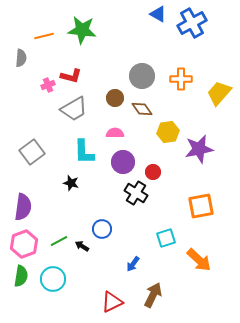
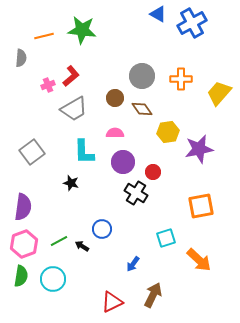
red L-shape: rotated 55 degrees counterclockwise
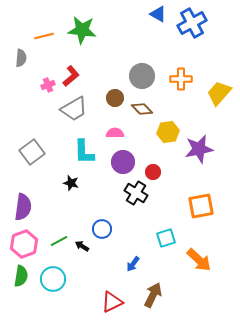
brown diamond: rotated 10 degrees counterclockwise
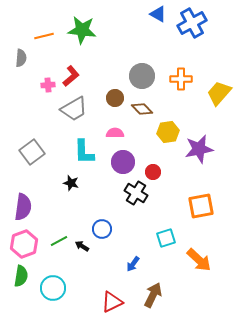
pink cross: rotated 16 degrees clockwise
cyan circle: moved 9 px down
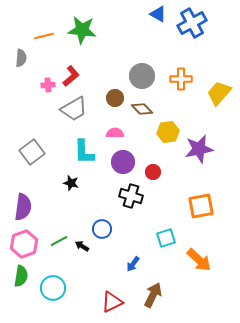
black cross: moved 5 px left, 3 px down; rotated 15 degrees counterclockwise
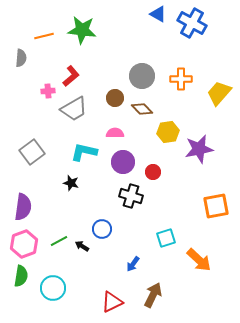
blue cross: rotated 32 degrees counterclockwise
pink cross: moved 6 px down
cyan L-shape: rotated 104 degrees clockwise
orange square: moved 15 px right
